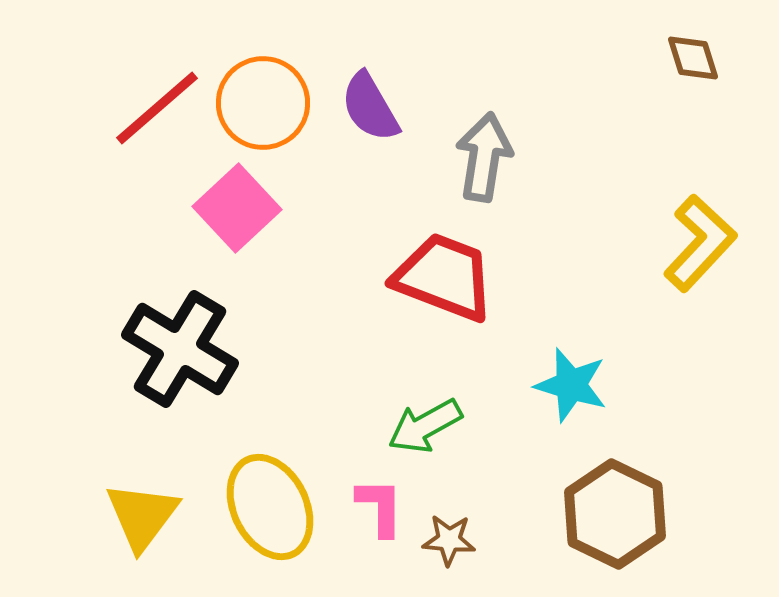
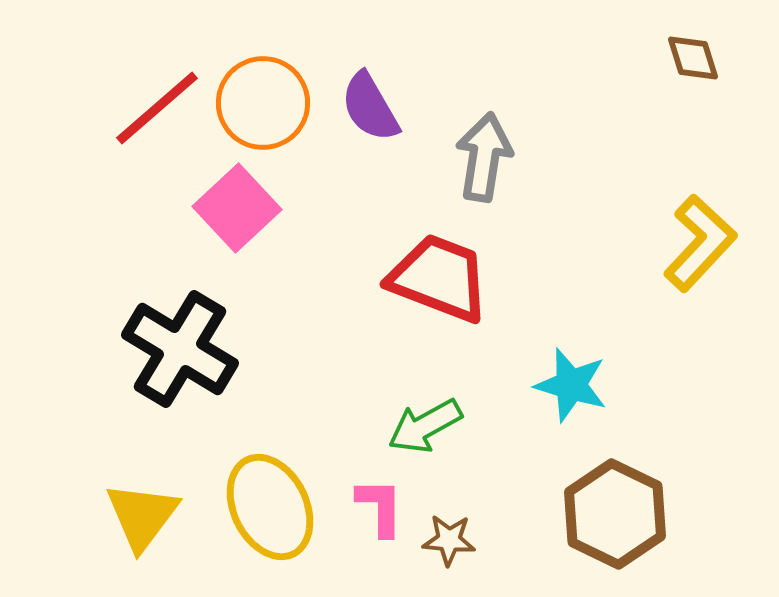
red trapezoid: moved 5 px left, 1 px down
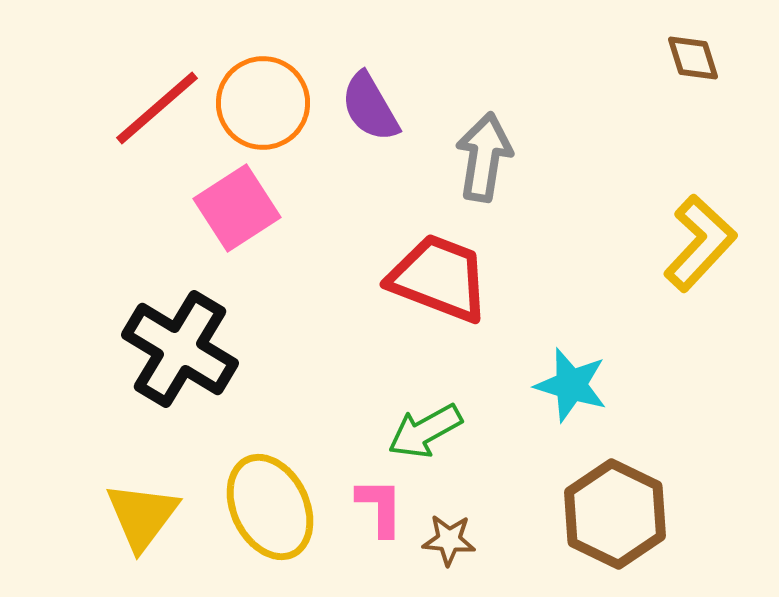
pink square: rotated 10 degrees clockwise
green arrow: moved 5 px down
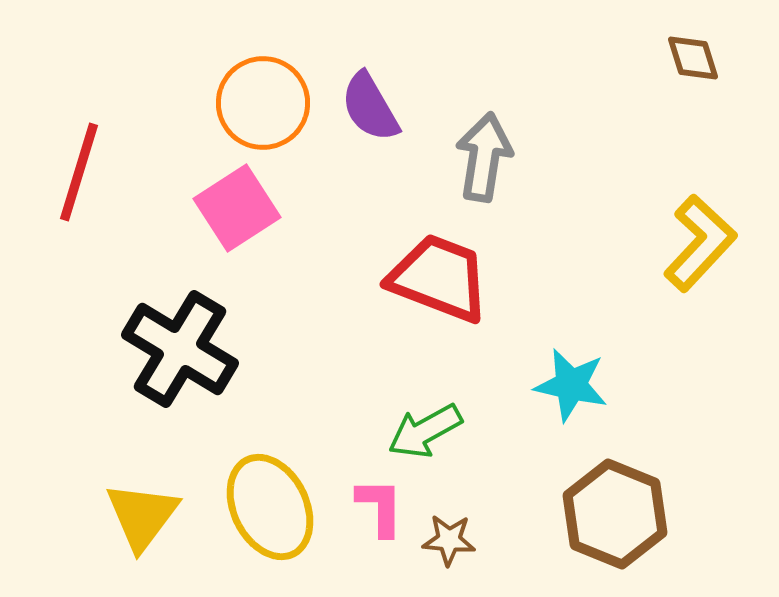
red line: moved 78 px left, 64 px down; rotated 32 degrees counterclockwise
cyan star: rotated 4 degrees counterclockwise
brown hexagon: rotated 4 degrees counterclockwise
